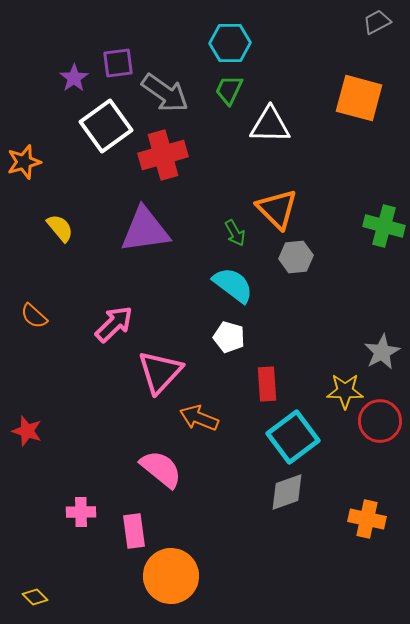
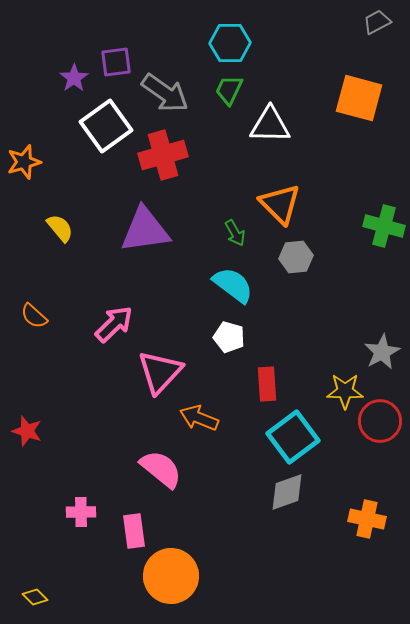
purple square: moved 2 px left, 1 px up
orange triangle: moved 3 px right, 5 px up
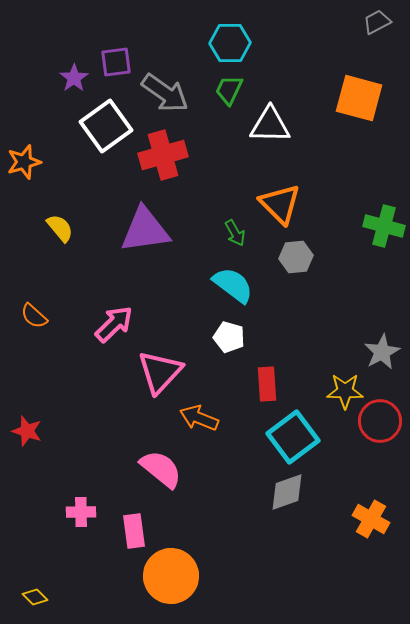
orange cross: moved 4 px right; rotated 18 degrees clockwise
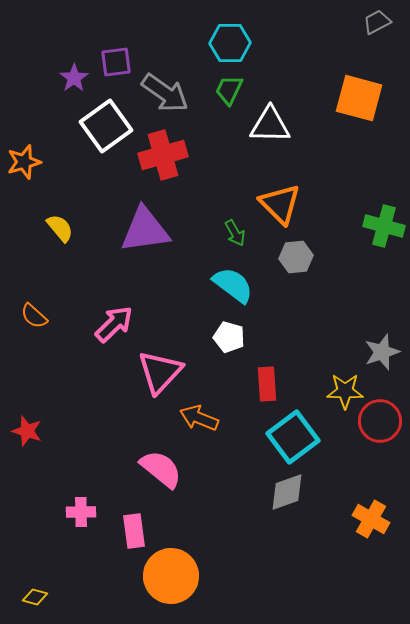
gray star: rotated 9 degrees clockwise
yellow diamond: rotated 30 degrees counterclockwise
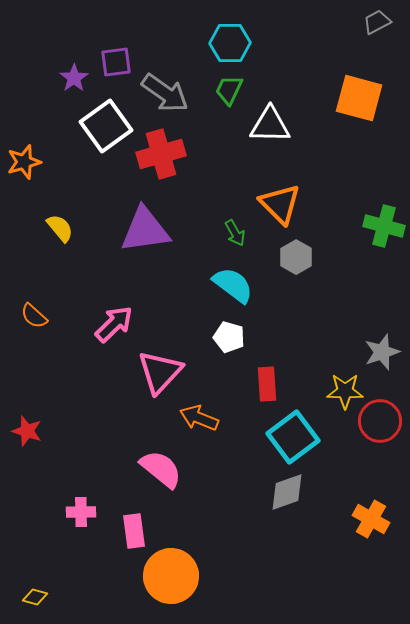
red cross: moved 2 px left, 1 px up
gray hexagon: rotated 24 degrees counterclockwise
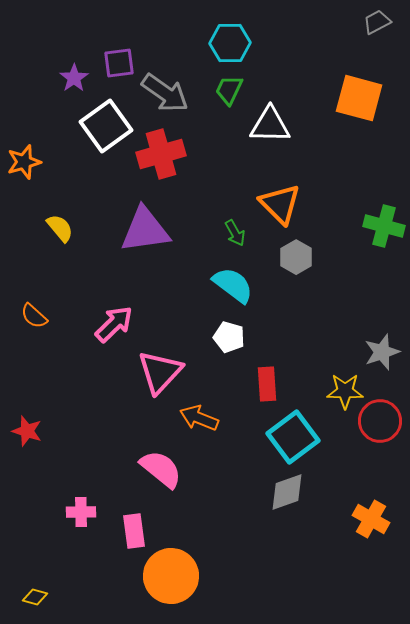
purple square: moved 3 px right, 1 px down
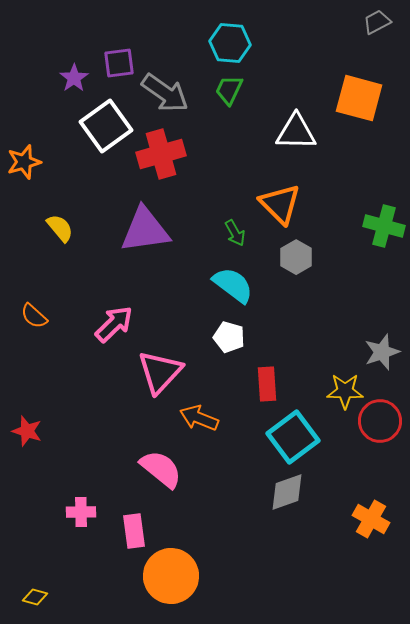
cyan hexagon: rotated 6 degrees clockwise
white triangle: moved 26 px right, 7 px down
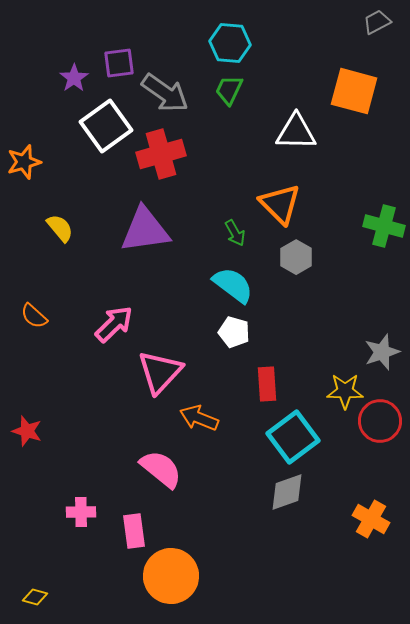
orange square: moved 5 px left, 7 px up
white pentagon: moved 5 px right, 5 px up
